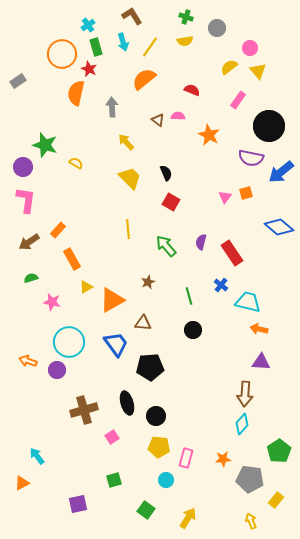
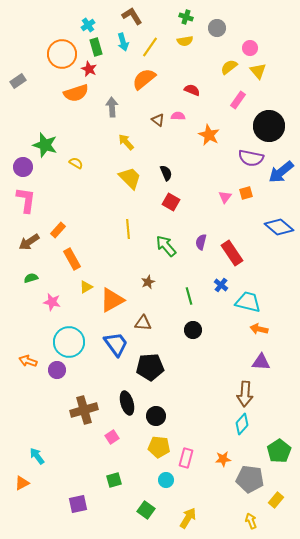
orange semicircle at (76, 93): rotated 120 degrees counterclockwise
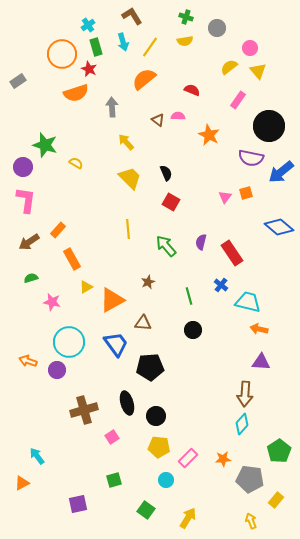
pink rectangle at (186, 458): moved 2 px right; rotated 30 degrees clockwise
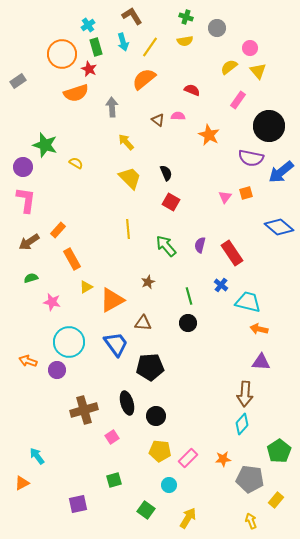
purple semicircle at (201, 242): moved 1 px left, 3 px down
black circle at (193, 330): moved 5 px left, 7 px up
yellow pentagon at (159, 447): moved 1 px right, 4 px down
cyan circle at (166, 480): moved 3 px right, 5 px down
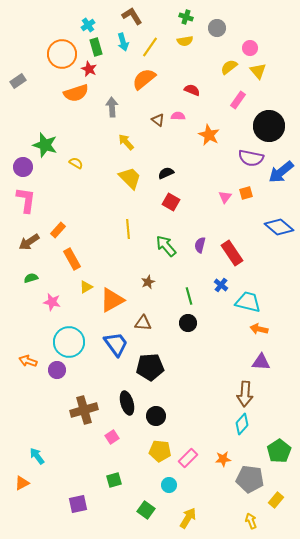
black semicircle at (166, 173): rotated 91 degrees counterclockwise
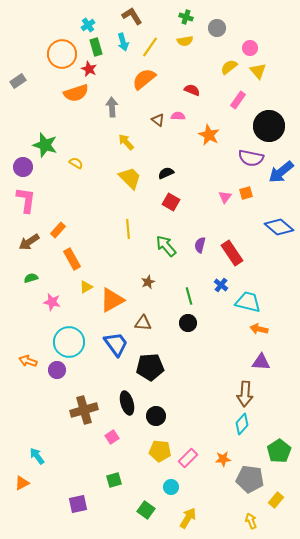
cyan circle at (169, 485): moved 2 px right, 2 px down
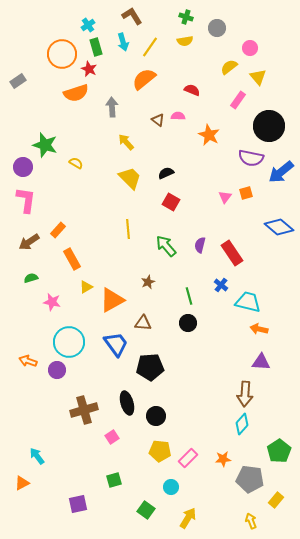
yellow triangle at (258, 71): moved 6 px down
